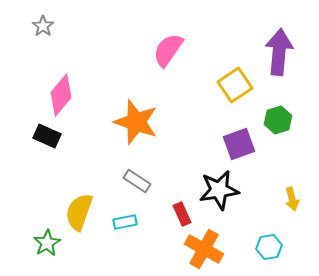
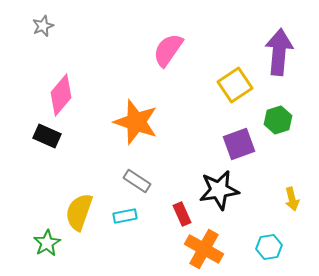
gray star: rotated 15 degrees clockwise
cyan rectangle: moved 6 px up
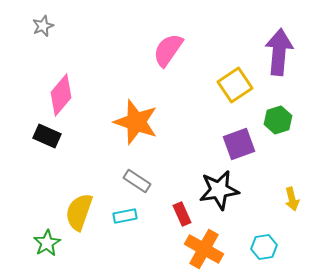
cyan hexagon: moved 5 px left
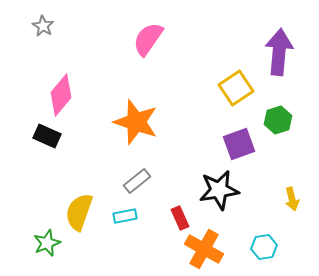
gray star: rotated 20 degrees counterclockwise
pink semicircle: moved 20 px left, 11 px up
yellow square: moved 1 px right, 3 px down
gray rectangle: rotated 72 degrees counterclockwise
red rectangle: moved 2 px left, 4 px down
green star: rotated 8 degrees clockwise
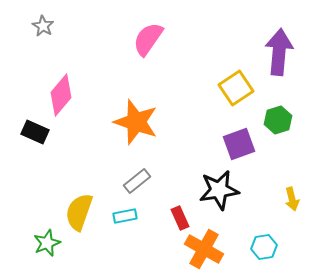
black rectangle: moved 12 px left, 4 px up
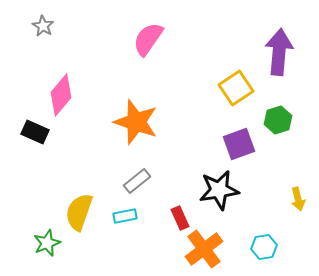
yellow arrow: moved 6 px right
orange cross: rotated 24 degrees clockwise
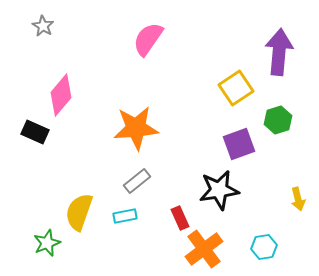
orange star: moved 6 px down; rotated 24 degrees counterclockwise
